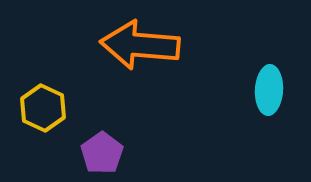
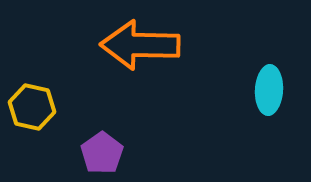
orange arrow: rotated 4 degrees counterclockwise
yellow hexagon: moved 11 px left, 1 px up; rotated 12 degrees counterclockwise
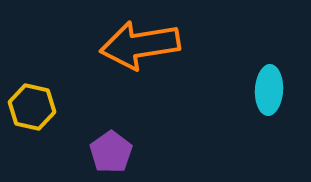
orange arrow: rotated 10 degrees counterclockwise
purple pentagon: moved 9 px right, 1 px up
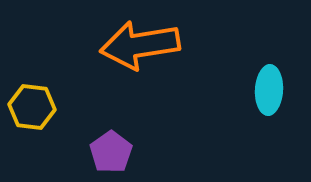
yellow hexagon: rotated 6 degrees counterclockwise
